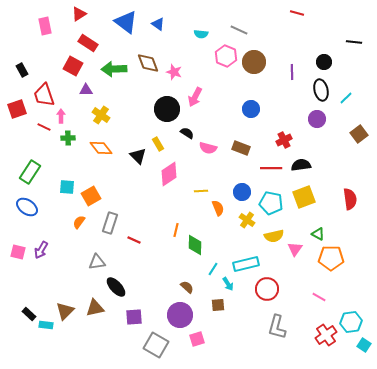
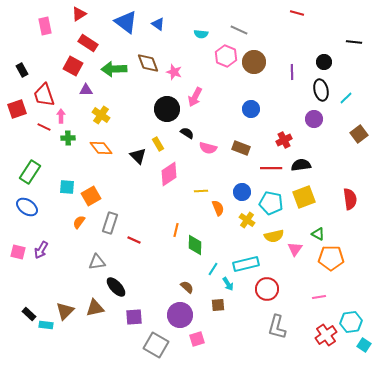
purple circle at (317, 119): moved 3 px left
pink line at (319, 297): rotated 40 degrees counterclockwise
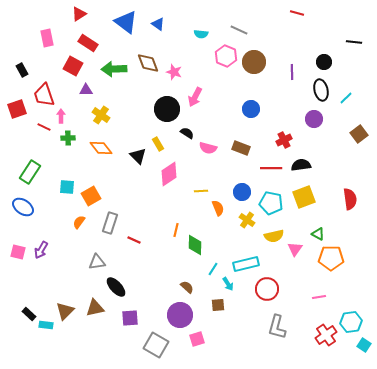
pink rectangle at (45, 26): moved 2 px right, 12 px down
blue ellipse at (27, 207): moved 4 px left
purple square at (134, 317): moved 4 px left, 1 px down
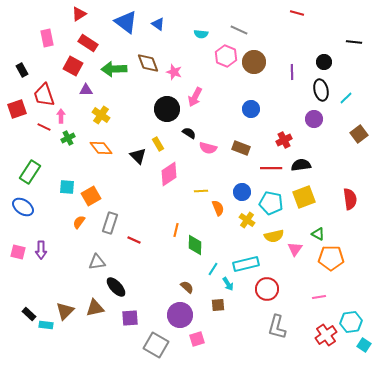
black semicircle at (187, 133): moved 2 px right
green cross at (68, 138): rotated 24 degrees counterclockwise
purple arrow at (41, 250): rotated 30 degrees counterclockwise
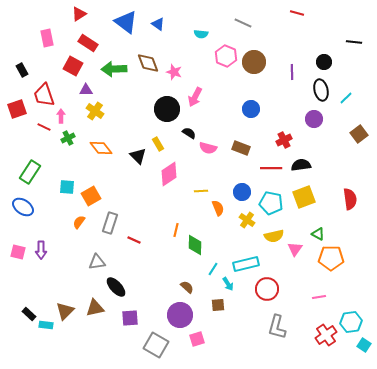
gray line at (239, 30): moved 4 px right, 7 px up
yellow cross at (101, 115): moved 6 px left, 4 px up
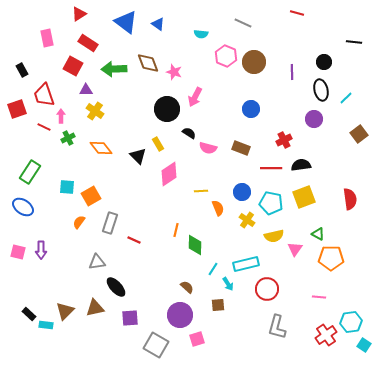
pink line at (319, 297): rotated 16 degrees clockwise
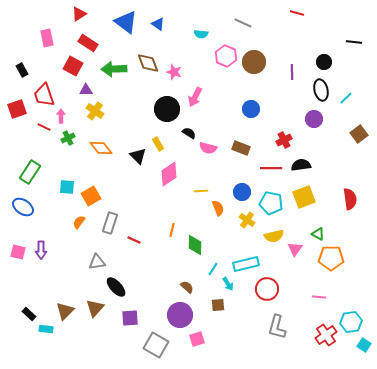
orange line at (176, 230): moved 4 px left
brown triangle at (95, 308): rotated 36 degrees counterclockwise
cyan rectangle at (46, 325): moved 4 px down
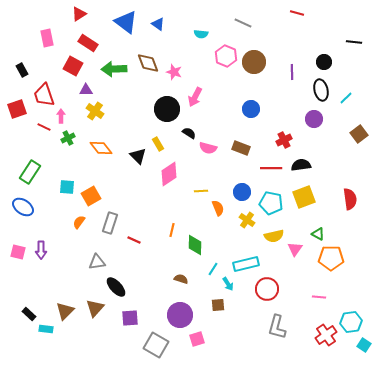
brown semicircle at (187, 287): moved 6 px left, 8 px up; rotated 24 degrees counterclockwise
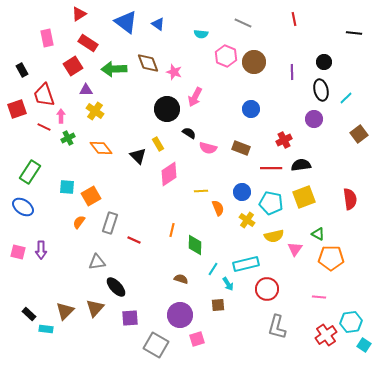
red line at (297, 13): moved 3 px left, 6 px down; rotated 64 degrees clockwise
black line at (354, 42): moved 9 px up
red square at (73, 66): rotated 30 degrees clockwise
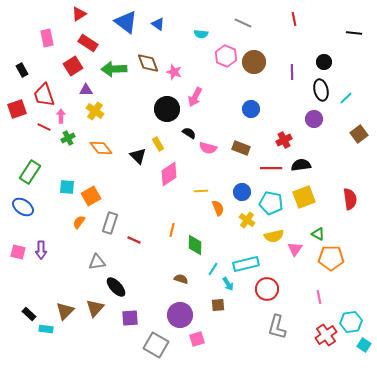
pink line at (319, 297): rotated 72 degrees clockwise
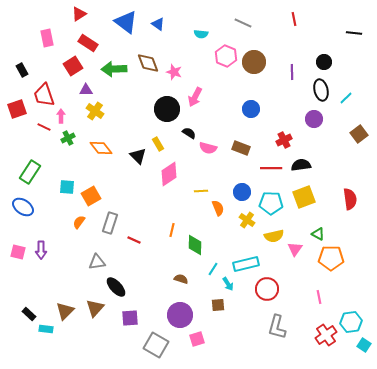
cyan pentagon at (271, 203): rotated 10 degrees counterclockwise
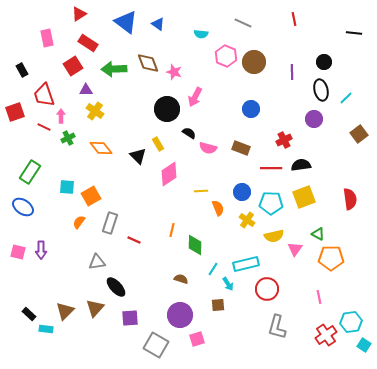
red square at (17, 109): moved 2 px left, 3 px down
